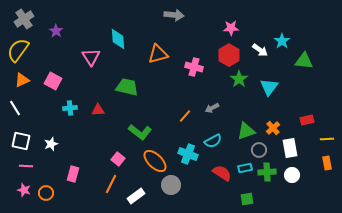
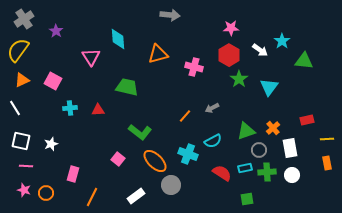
gray arrow at (174, 15): moved 4 px left
orange line at (111, 184): moved 19 px left, 13 px down
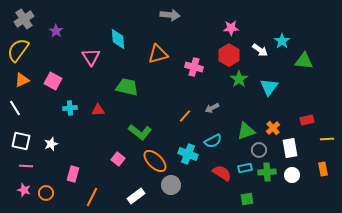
orange rectangle at (327, 163): moved 4 px left, 6 px down
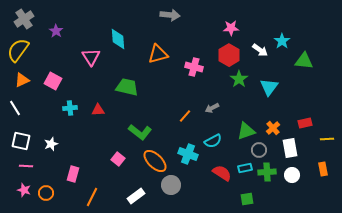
red rectangle at (307, 120): moved 2 px left, 3 px down
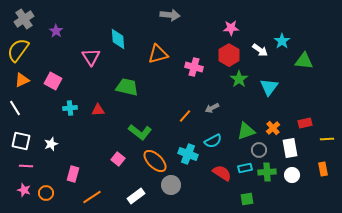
orange line at (92, 197): rotated 30 degrees clockwise
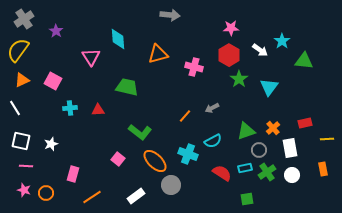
green cross at (267, 172): rotated 30 degrees counterclockwise
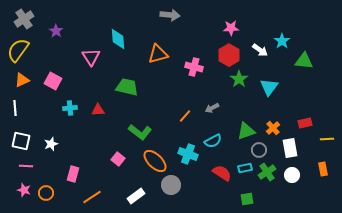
white line at (15, 108): rotated 28 degrees clockwise
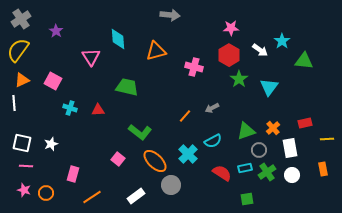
gray cross at (24, 19): moved 3 px left
orange triangle at (158, 54): moved 2 px left, 3 px up
white line at (15, 108): moved 1 px left, 5 px up
cyan cross at (70, 108): rotated 24 degrees clockwise
white square at (21, 141): moved 1 px right, 2 px down
cyan cross at (188, 154): rotated 24 degrees clockwise
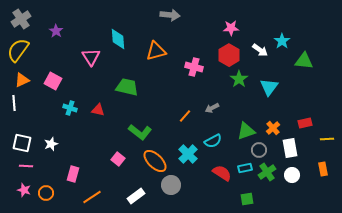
red triangle at (98, 110): rotated 16 degrees clockwise
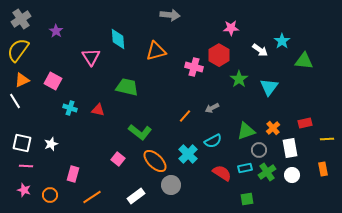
red hexagon at (229, 55): moved 10 px left
white line at (14, 103): moved 1 px right, 2 px up; rotated 28 degrees counterclockwise
orange circle at (46, 193): moved 4 px right, 2 px down
